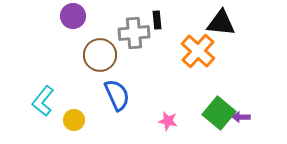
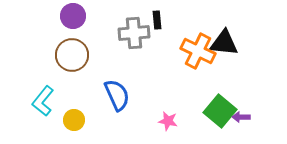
black triangle: moved 3 px right, 20 px down
orange cross: rotated 16 degrees counterclockwise
brown circle: moved 28 px left
green square: moved 1 px right, 2 px up
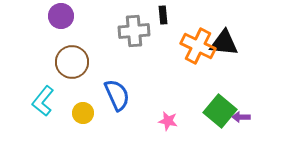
purple circle: moved 12 px left
black rectangle: moved 6 px right, 5 px up
gray cross: moved 2 px up
orange cross: moved 5 px up
brown circle: moved 7 px down
yellow circle: moved 9 px right, 7 px up
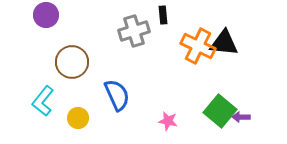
purple circle: moved 15 px left, 1 px up
gray cross: rotated 12 degrees counterclockwise
yellow circle: moved 5 px left, 5 px down
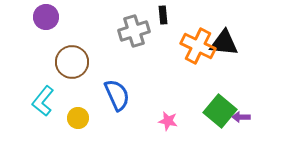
purple circle: moved 2 px down
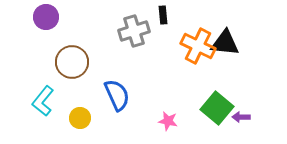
black triangle: moved 1 px right
green square: moved 3 px left, 3 px up
yellow circle: moved 2 px right
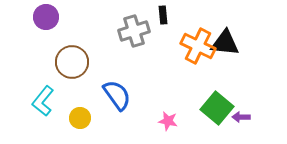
blue semicircle: rotated 12 degrees counterclockwise
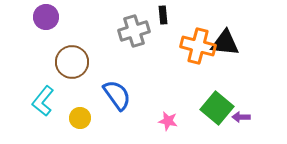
orange cross: rotated 12 degrees counterclockwise
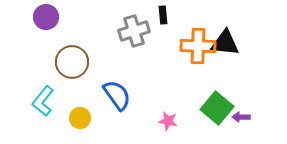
orange cross: rotated 12 degrees counterclockwise
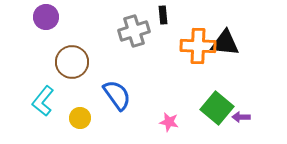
pink star: moved 1 px right, 1 px down
